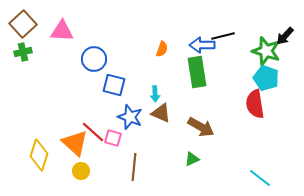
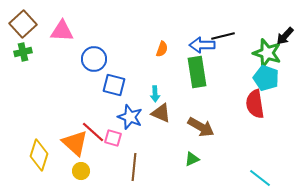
green star: moved 1 px right, 2 px down
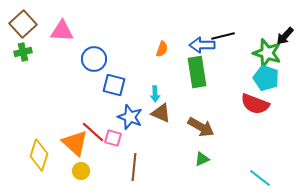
red semicircle: rotated 60 degrees counterclockwise
green triangle: moved 10 px right
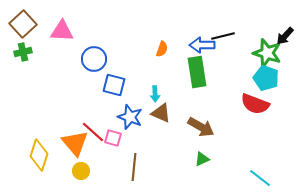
orange triangle: rotated 8 degrees clockwise
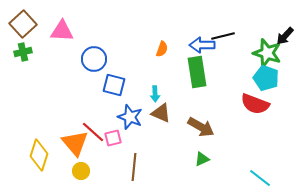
pink square: rotated 30 degrees counterclockwise
